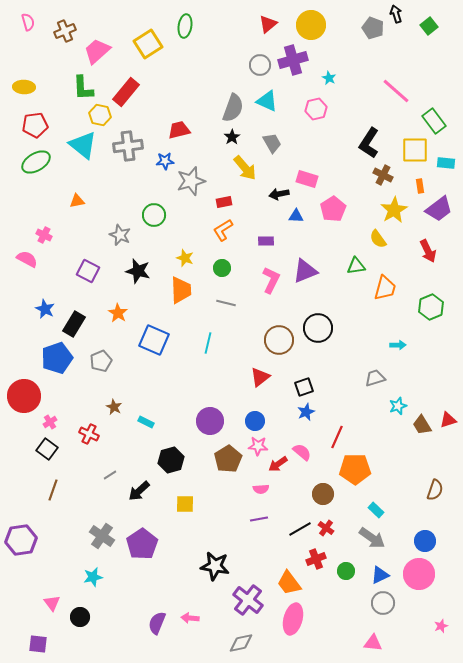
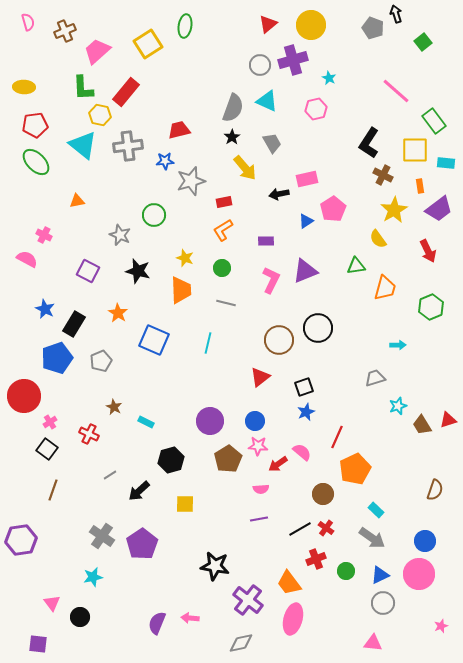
green square at (429, 26): moved 6 px left, 16 px down
green ellipse at (36, 162): rotated 76 degrees clockwise
pink rectangle at (307, 179): rotated 30 degrees counterclockwise
blue triangle at (296, 216): moved 10 px right, 5 px down; rotated 35 degrees counterclockwise
orange pentagon at (355, 469): rotated 24 degrees counterclockwise
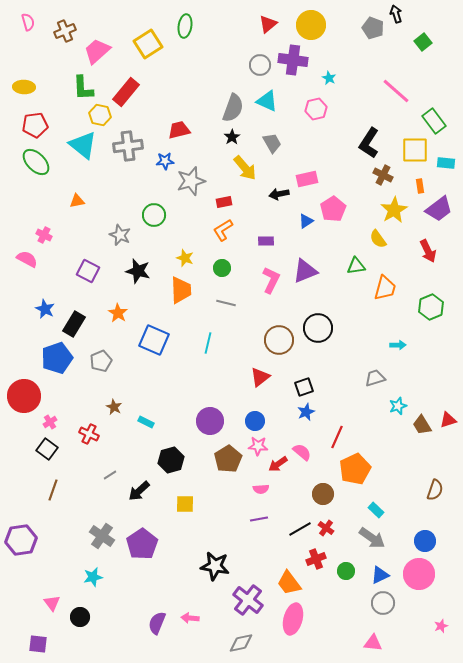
purple cross at (293, 60): rotated 24 degrees clockwise
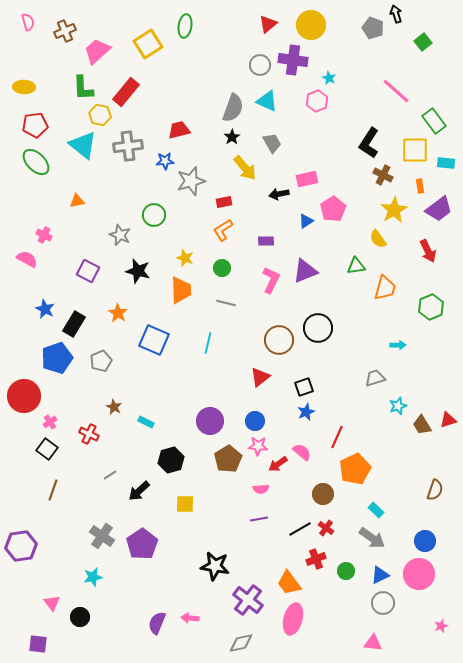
pink hexagon at (316, 109): moved 1 px right, 8 px up; rotated 10 degrees counterclockwise
purple hexagon at (21, 540): moved 6 px down
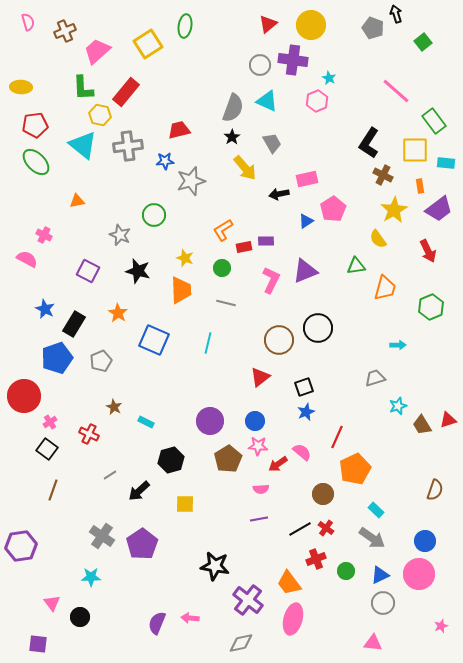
yellow ellipse at (24, 87): moved 3 px left
red rectangle at (224, 202): moved 20 px right, 45 px down
cyan star at (93, 577): moved 2 px left; rotated 12 degrees clockwise
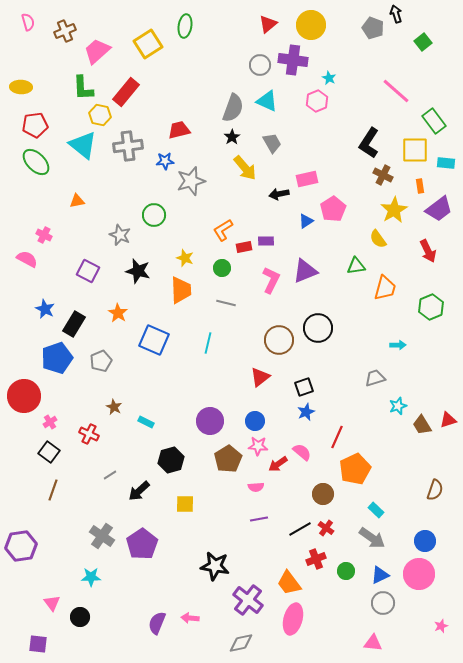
black square at (47, 449): moved 2 px right, 3 px down
pink semicircle at (261, 489): moved 5 px left, 2 px up
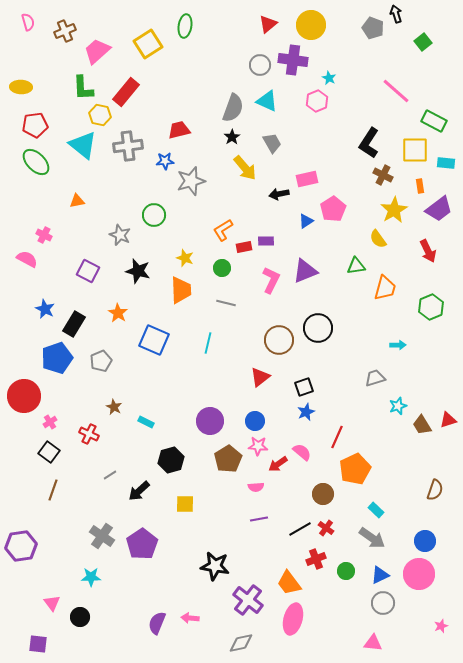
green rectangle at (434, 121): rotated 25 degrees counterclockwise
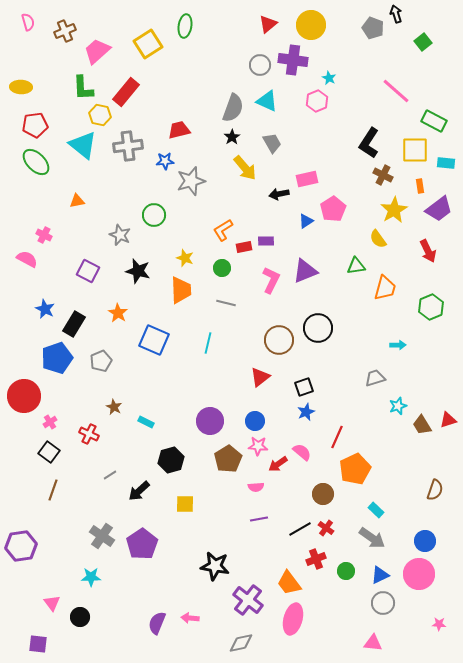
pink star at (441, 626): moved 2 px left, 2 px up; rotated 24 degrees clockwise
